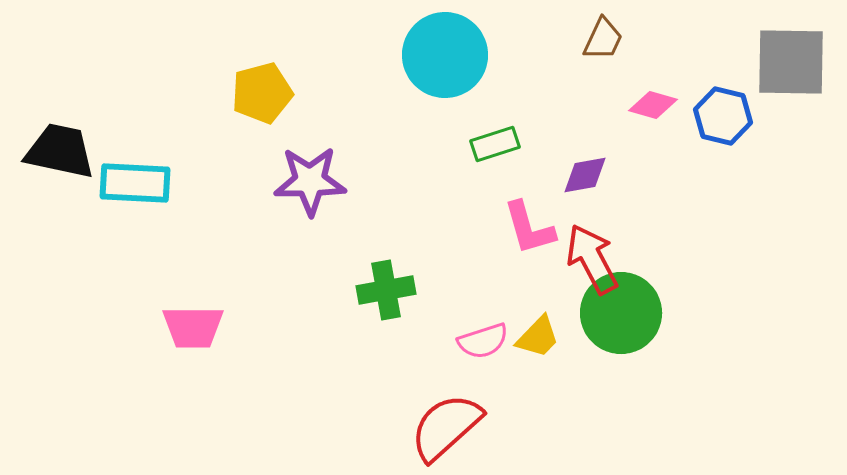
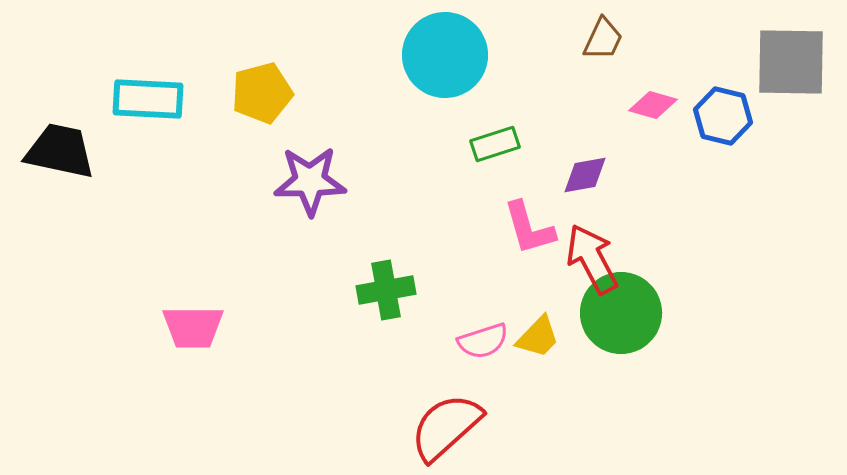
cyan rectangle: moved 13 px right, 84 px up
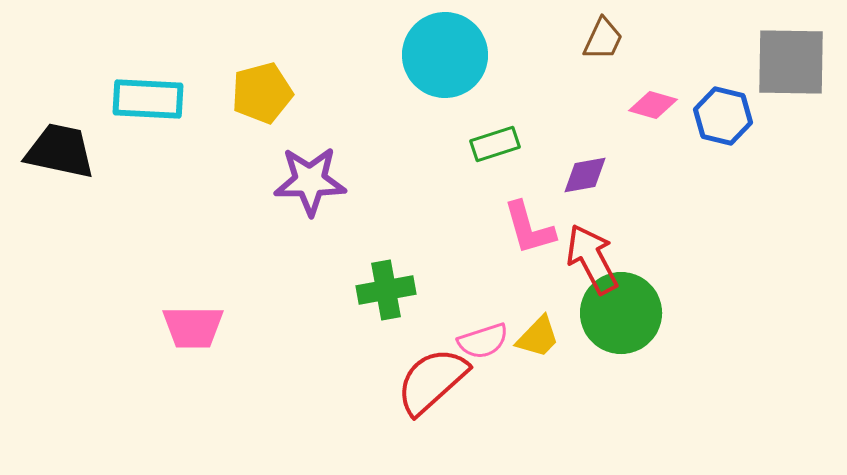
red semicircle: moved 14 px left, 46 px up
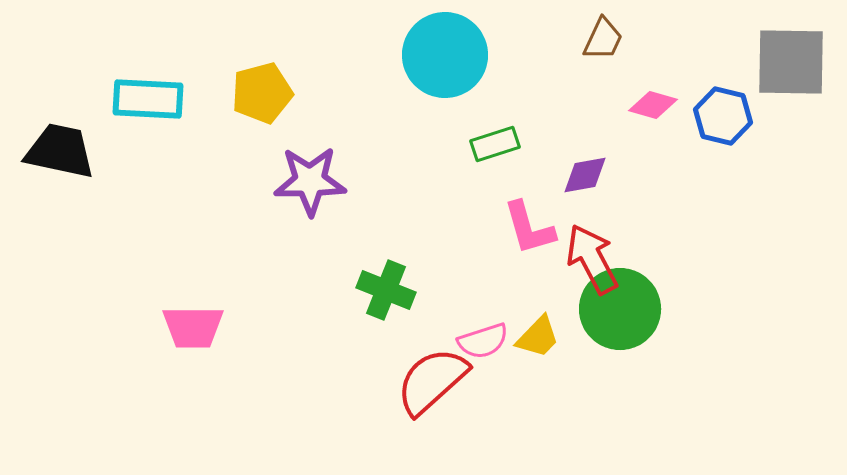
green cross: rotated 32 degrees clockwise
green circle: moved 1 px left, 4 px up
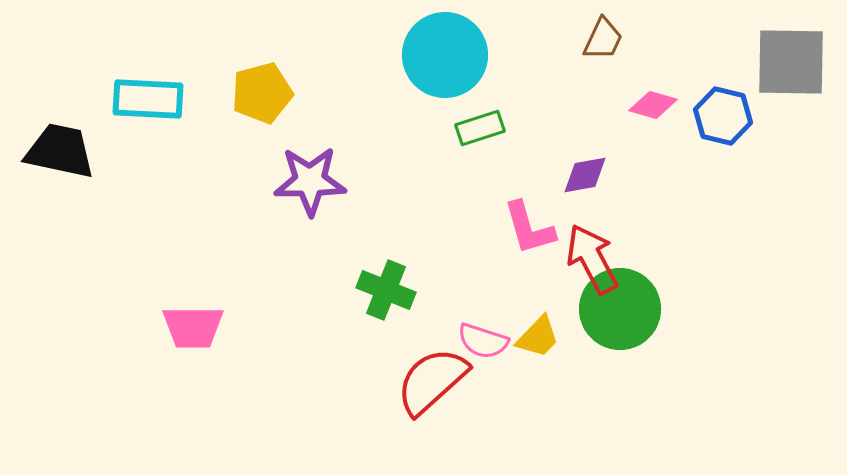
green rectangle: moved 15 px left, 16 px up
pink semicircle: rotated 36 degrees clockwise
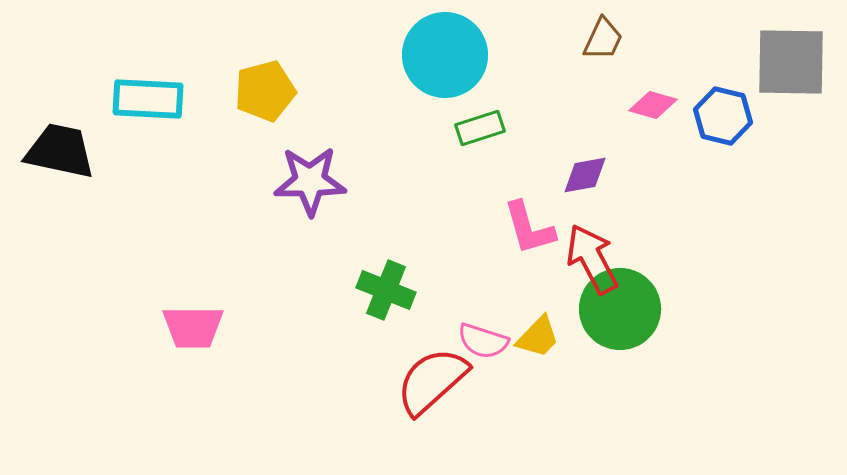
yellow pentagon: moved 3 px right, 2 px up
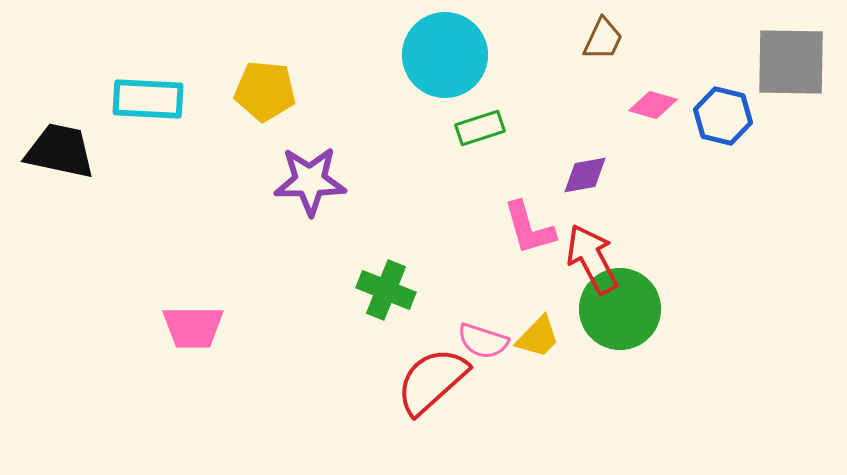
yellow pentagon: rotated 20 degrees clockwise
